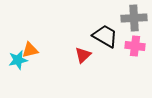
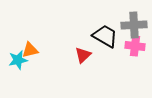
gray cross: moved 7 px down
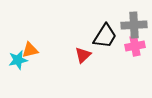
black trapezoid: rotated 92 degrees clockwise
pink cross: rotated 18 degrees counterclockwise
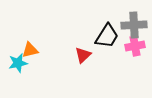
black trapezoid: moved 2 px right
cyan star: moved 3 px down
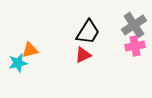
gray cross: rotated 30 degrees counterclockwise
black trapezoid: moved 19 px left, 4 px up
red triangle: rotated 18 degrees clockwise
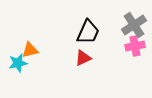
black trapezoid: rotated 8 degrees counterclockwise
red triangle: moved 3 px down
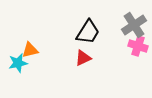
black trapezoid: rotated 8 degrees clockwise
pink cross: moved 3 px right; rotated 30 degrees clockwise
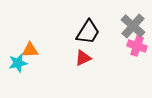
gray cross: moved 1 px left, 1 px down; rotated 15 degrees counterclockwise
pink cross: moved 1 px left
orange triangle: rotated 12 degrees clockwise
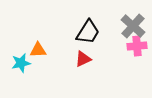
pink cross: rotated 24 degrees counterclockwise
orange triangle: moved 8 px right
red triangle: moved 1 px down
cyan star: moved 3 px right
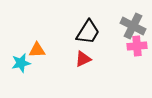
gray cross: rotated 15 degrees counterclockwise
orange triangle: moved 1 px left
